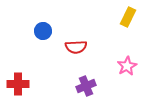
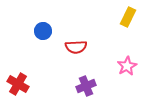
red cross: rotated 30 degrees clockwise
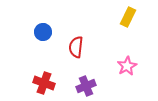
blue circle: moved 1 px down
red semicircle: rotated 100 degrees clockwise
red cross: moved 26 px right, 1 px up; rotated 10 degrees counterclockwise
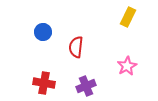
red cross: rotated 10 degrees counterclockwise
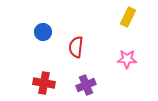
pink star: moved 7 px up; rotated 30 degrees clockwise
purple cross: moved 1 px up
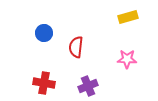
yellow rectangle: rotated 48 degrees clockwise
blue circle: moved 1 px right, 1 px down
purple cross: moved 2 px right, 1 px down
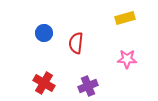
yellow rectangle: moved 3 px left, 1 px down
red semicircle: moved 4 px up
red cross: rotated 20 degrees clockwise
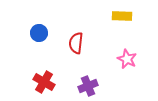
yellow rectangle: moved 3 px left, 2 px up; rotated 18 degrees clockwise
blue circle: moved 5 px left
pink star: rotated 24 degrees clockwise
red cross: moved 1 px up
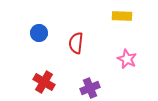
purple cross: moved 2 px right, 2 px down
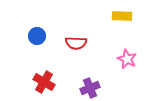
blue circle: moved 2 px left, 3 px down
red semicircle: rotated 95 degrees counterclockwise
